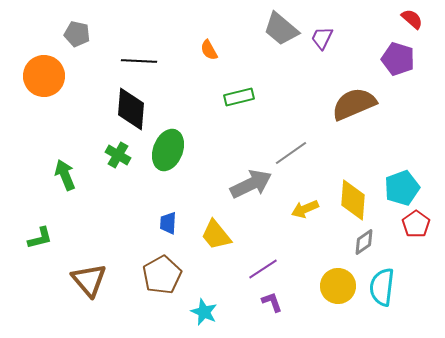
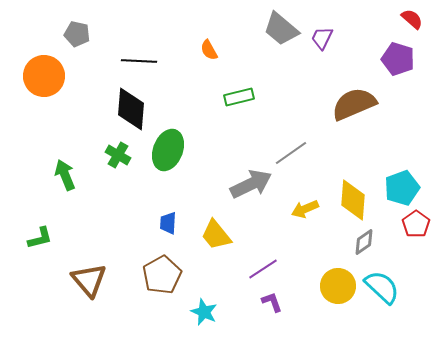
cyan semicircle: rotated 126 degrees clockwise
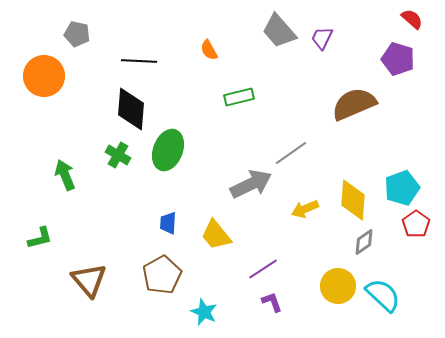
gray trapezoid: moved 2 px left, 2 px down; rotated 9 degrees clockwise
cyan semicircle: moved 1 px right, 8 px down
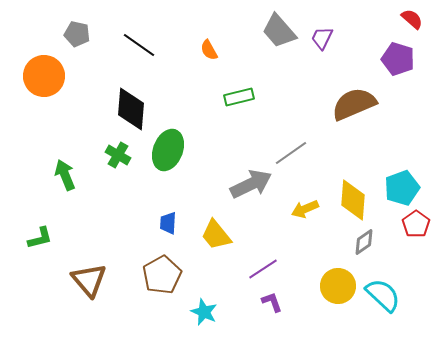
black line: moved 16 px up; rotated 32 degrees clockwise
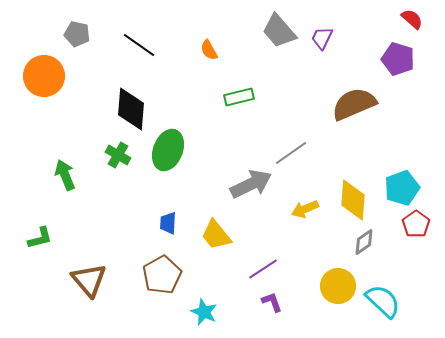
cyan semicircle: moved 6 px down
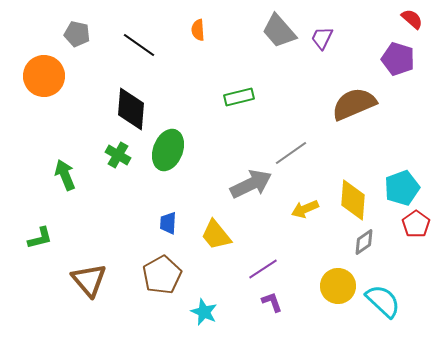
orange semicircle: moved 11 px left, 20 px up; rotated 25 degrees clockwise
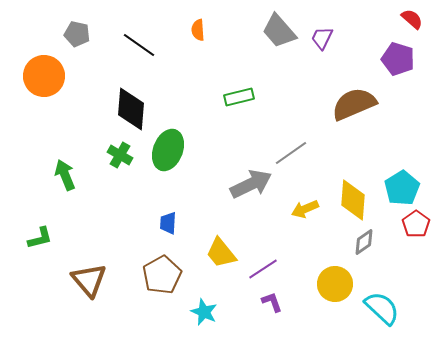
green cross: moved 2 px right
cyan pentagon: rotated 12 degrees counterclockwise
yellow trapezoid: moved 5 px right, 18 px down
yellow circle: moved 3 px left, 2 px up
cyan semicircle: moved 1 px left, 7 px down
